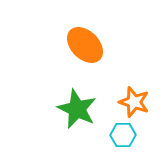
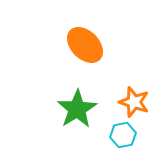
green star: rotated 15 degrees clockwise
cyan hexagon: rotated 10 degrees counterclockwise
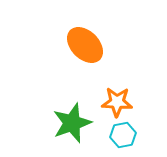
orange star: moved 17 px left; rotated 16 degrees counterclockwise
green star: moved 5 px left, 14 px down; rotated 12 degrees clockwise
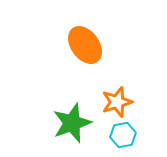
orange ellipse: rotated 9 degrees clockwise
orange star: rotated 20 degrees counterclockwise
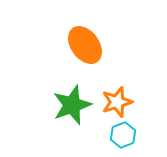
green star: moved 18 px up
cyan hexagon: rotated 10 degrees counterclockwise
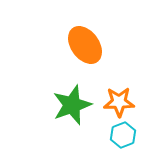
orange star: moved 2 px right; rotated 16 degrees clockwise
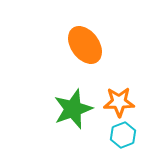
green star: moved 1 px right, 4 px down
